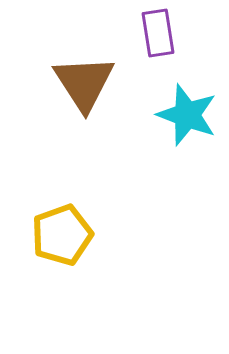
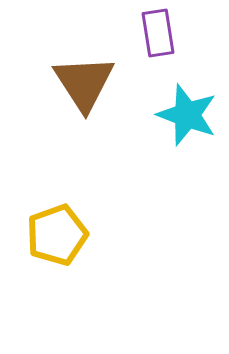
yellow pentagon: moved 5 px left
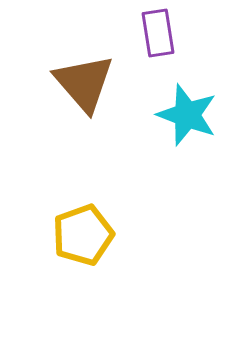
brown triangle: rotated 8 degrees counterclockwise
yellow pentagon: moved 26 px right
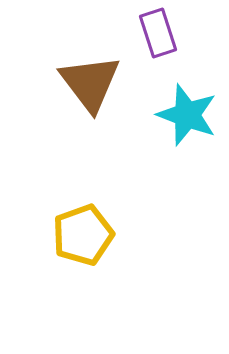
purple rectangle: rotated 9 degrees counterclockwise
brown triangle: moved 6 px right; rotated 4 degrees clockwise
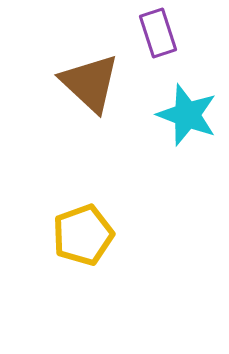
brown triangle: rotated 10 degrees counterclockwise
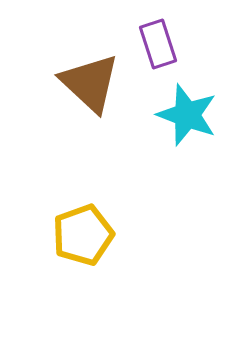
purple rectangle: moved 11 px down
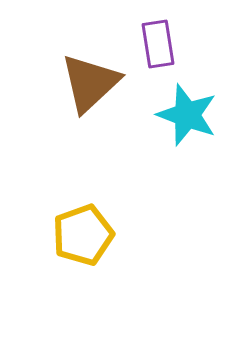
purple rectangle: rotated 9 degrees clockwise
brown triangle: rotated 34 degrees clockwise
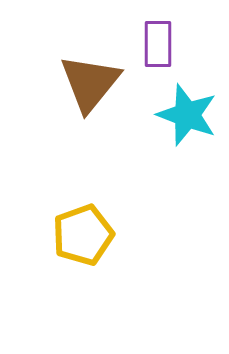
purple rectangle: rotated 9 degrees clockwise
brown triangle: rotated 8 degrees counterclockwise
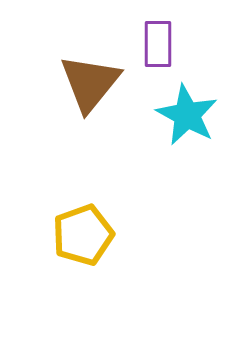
cyan star: rotated 8 degrees clockwise
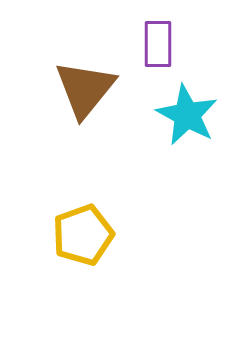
brown triangle: moved 5 px left, 6 px down
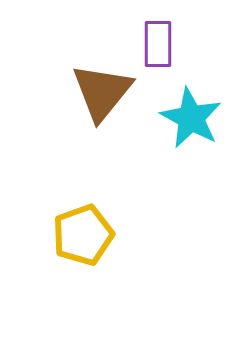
brown triangle: moved 17 px right, 3 px down
cyan star: moved 4 px right, 3 px down
